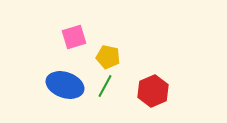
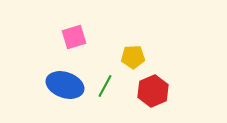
yellow pentagon: moved 25 px right; rotated 15 degrees counterclockwise
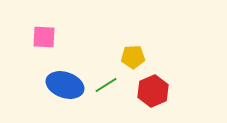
pink square: moved 30 px left; rotated 20 degrees clockwise
green line: moved 1 px right, 1 px up; rotated 30 degrees clockwise
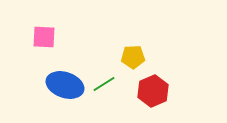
green line: moved 2 px left, 1 px up
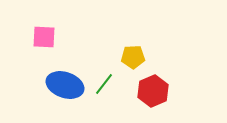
green line: rotated 20 degrees counterclockwise
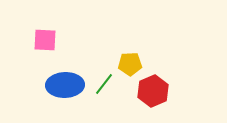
pink square: moved 1 px right, 3 px down
yellow pentagon: moved 3 px left, 7 px down
blue ellipse: rotated 21 degrees counterclockwise
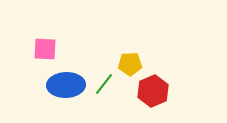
pink square: moved 9 px down
blue ellipse: moved 1 px right
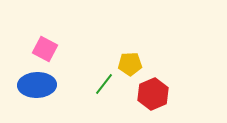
pink square: rotated 25 degrees clockwise
blue ellipse: moved 29 px left
red hexagon: moved 3 px down
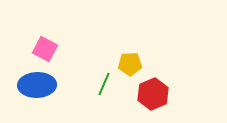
green line: rotated 15 degrees counterclockwise
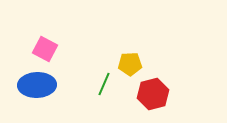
red hexagon: rotated 8 degrees clockwise
